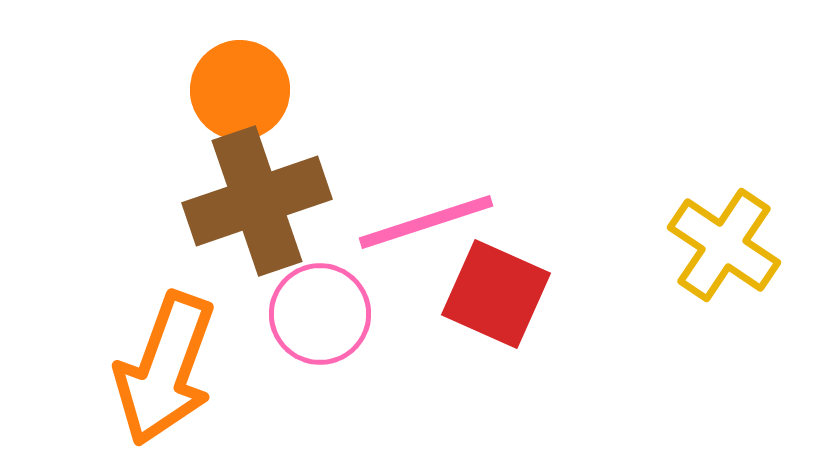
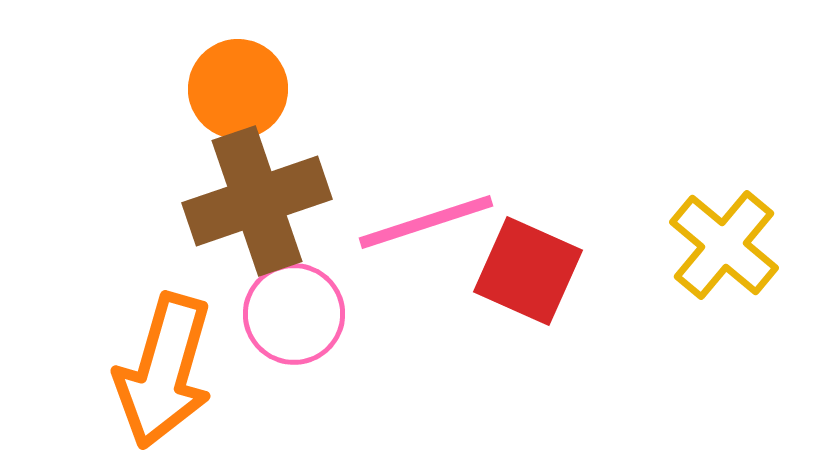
orange circle: moved 2 px left, 1 px up
yellow cross: rotated 6 degrees clockwise
red square: moved 32 px right, 23 px up
pink circle: moved 26 px left
orange arrow: moved 1 px left, 2 px down; rotated 4 degrees counterclockwise
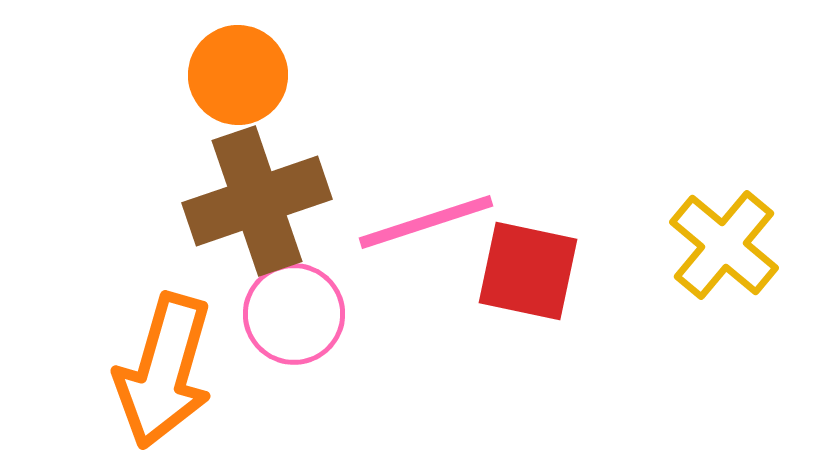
orange circle: moved 14 px up
red square: rotated 12 degrees counterclockwise
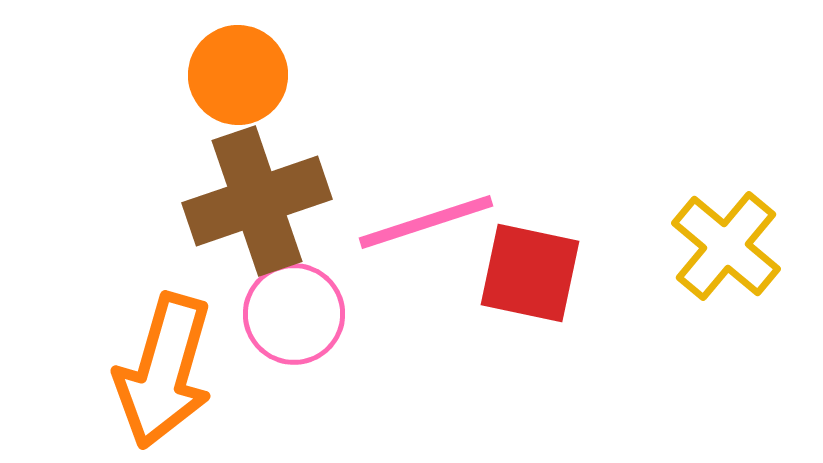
yellow cross: moved 2 px right, 1 px down
red square: moved 2 px right, 2 px down
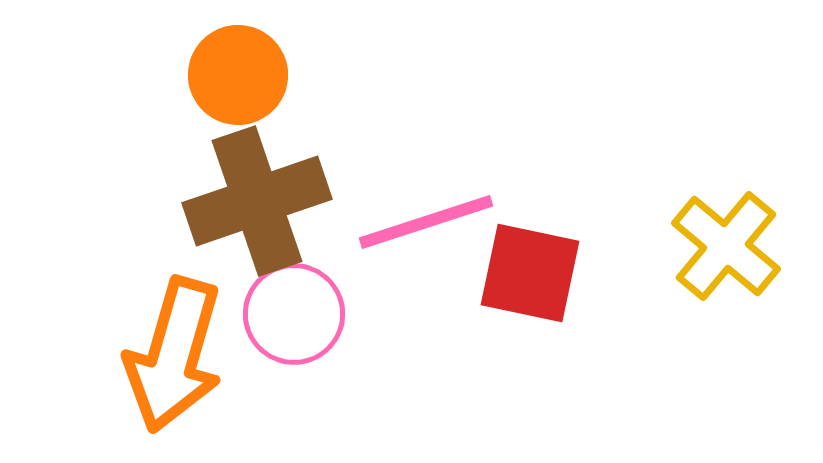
orange arrow: moved 10 px right, 16 px up
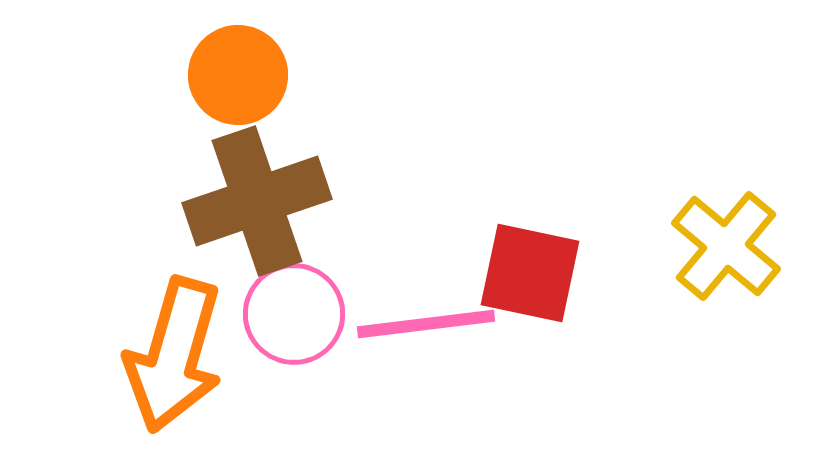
pink line: moved 102 px down; rotated 11 degrees clockwise
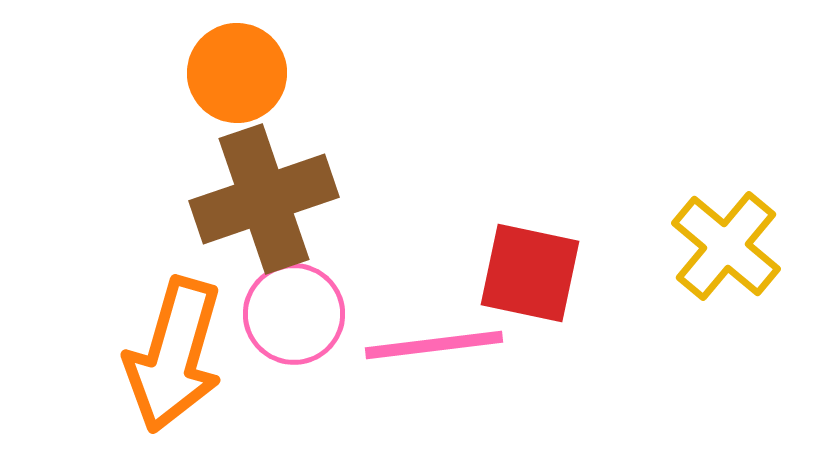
orange circle: moved 1 px left, 2 px up
brown cross: moved 7 px right, 2 px up
pink line: moved 8 px right, 21 px down
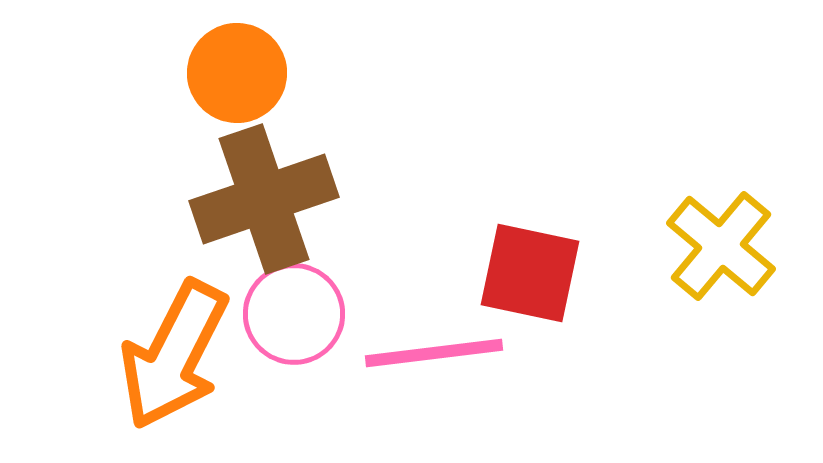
yellow cross: moved 5 px left
pink line: moved 8 px down
orange arrow: rotated 11 degrees clockwise
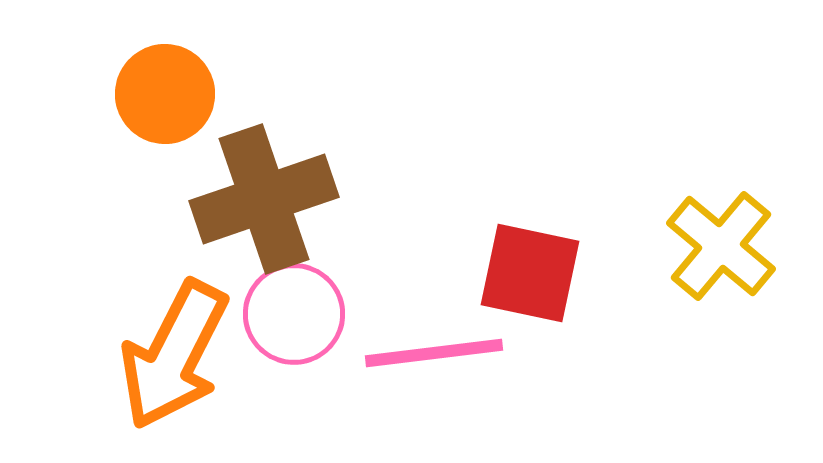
orange circle: moved 72 px left, 21 px down
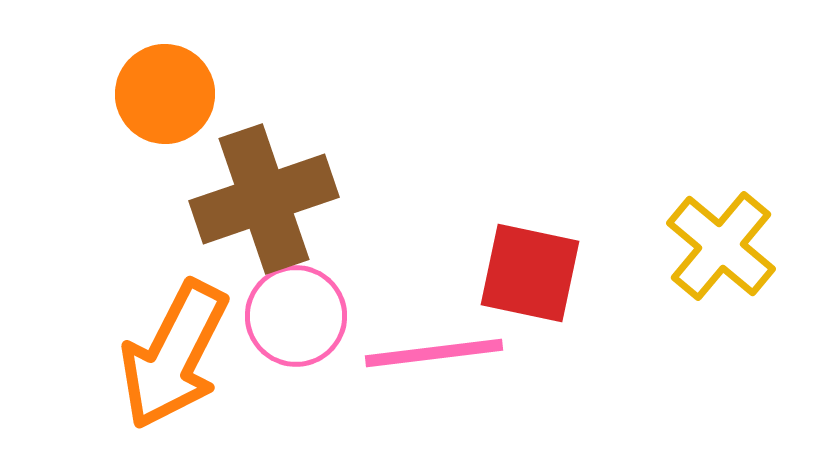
pink circle: moved 2 px right, 2 px down
